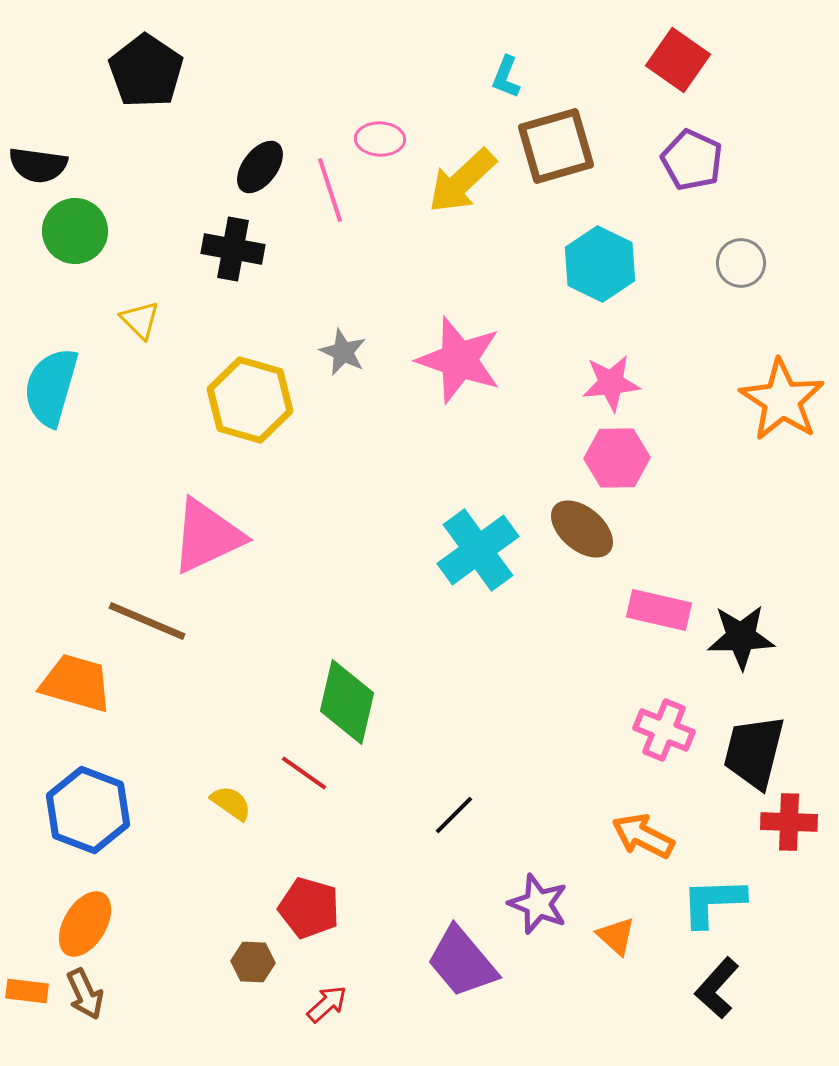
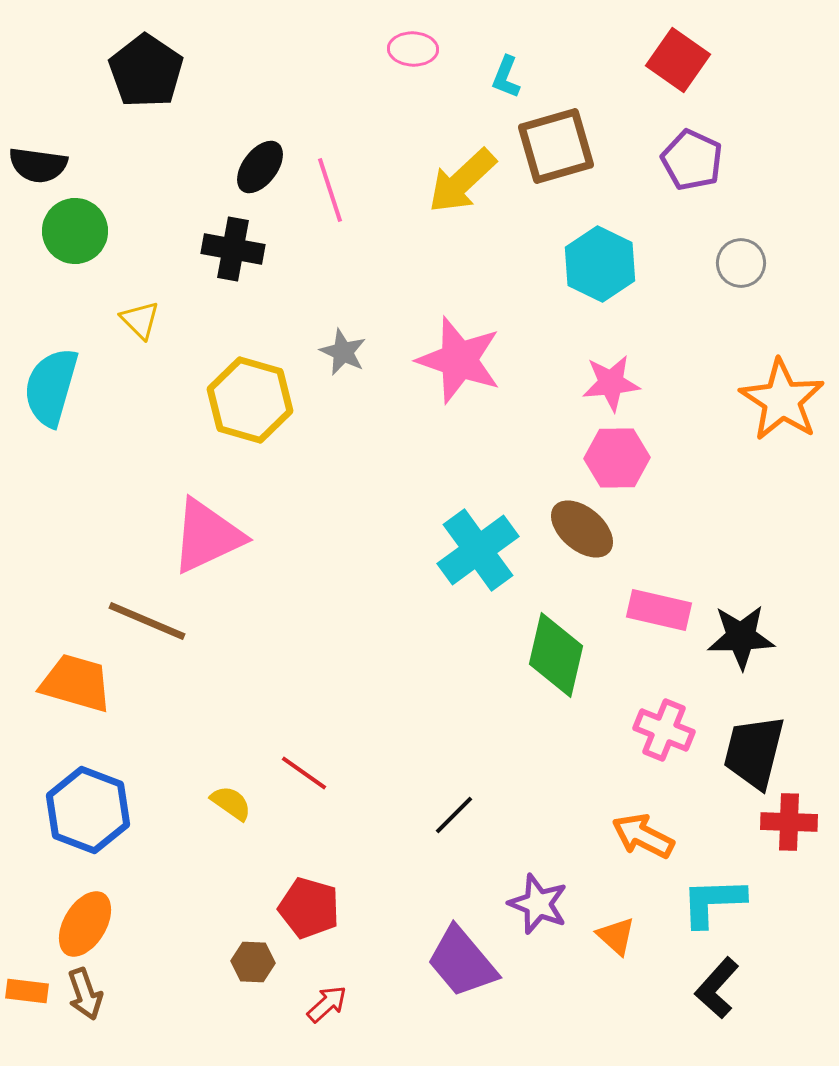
pink ellipse at (380, 139): moved 33 px right, 90 px up
green diamond at (347, 702): moved 209 px right, 47 px up
brown arrow at (85, 994): rotated 6 degrees clockwise
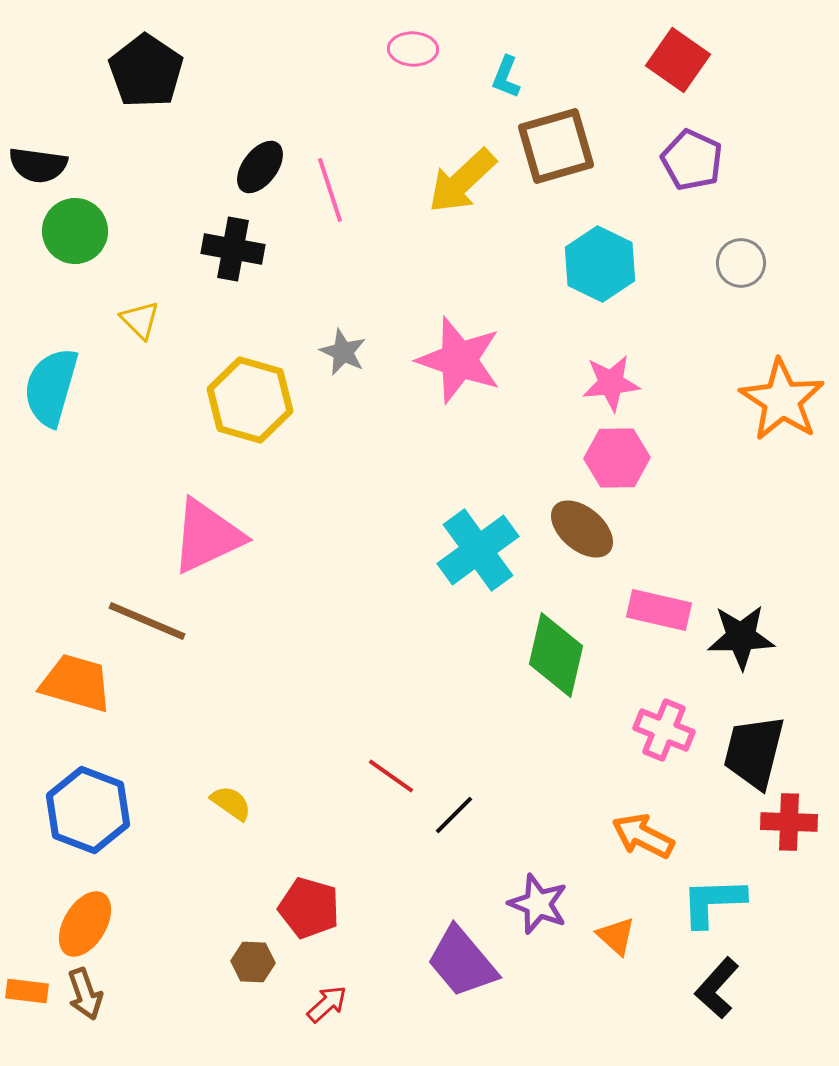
red line at (304, 773): moved 87 px right, 3 px down
